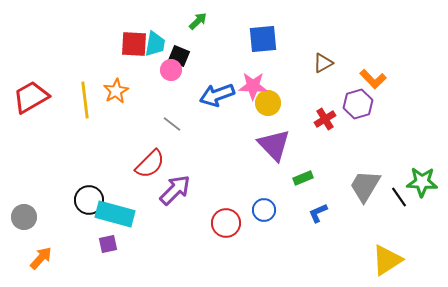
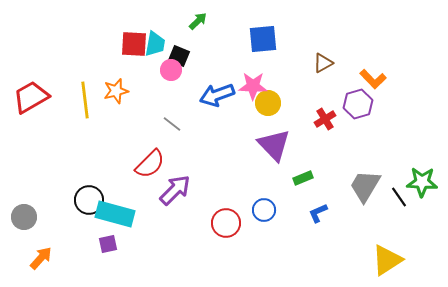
orange star: rotated 15 degrees clockwise
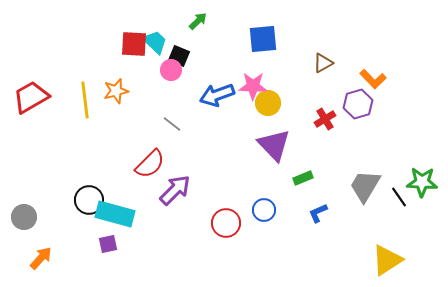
cyan trapezoid: moved 2 px up; rotated 56 degrees counterclockwise
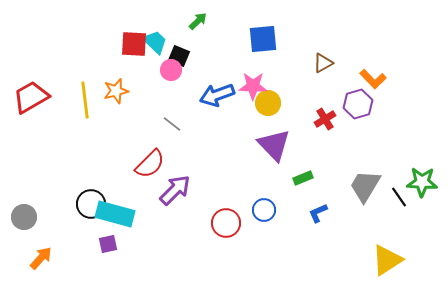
black circle: moved 2 px right, 4 px down
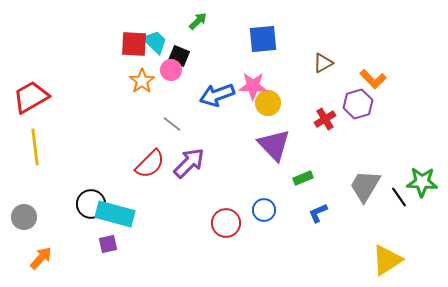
orange star: moved 26 px right, 10 px up; rotated 20 degrees counterclockwise
yellow line: moved 50 px left, 47 px down
purple arrow: moved 14 px right, 27 px up
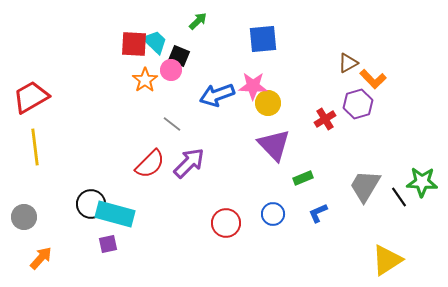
brown triangle: moved 25 px right
orange star: moved 3 px right, 1 px up
blue circle: moved 9 px right, 4 px down
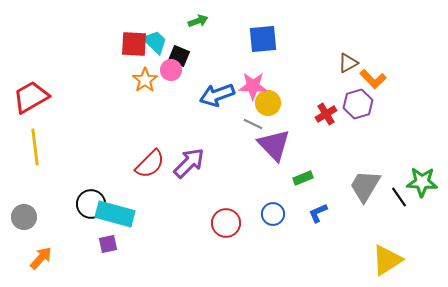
green arrow: rotated 24 degrees clockwise
red cross: moved 1 px right, 5 px up
gray line: moved 81 px right; rotated 12 degrees counterclockwise
